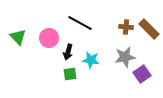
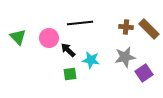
black line: rotated 35 degrees counterclockwise
black arrow: moved 2 px up; rotated 119 degrees clockwise
purple square: moved 2 px right, 1 px up
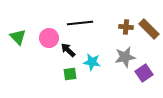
cyan star: moved 1 px right, 2 px down
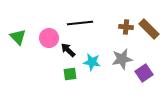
gray star: moved 3 px left, 2 px down
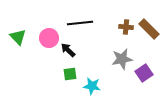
cyan star: moved 24 px down
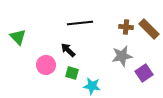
pink circle: moved 3 px left, 27 px down
gray star: moved 3 px up
green square: moved 2 px right, 1 px up; rotated 24 degrees clockwise
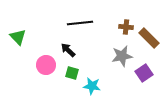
brown rectangle: moved 9 px down
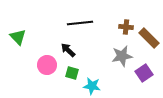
pink circle: moved 1 px right
